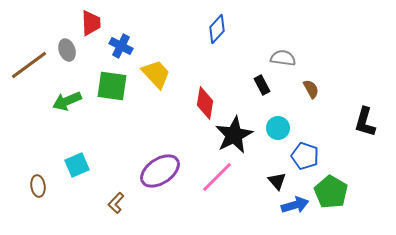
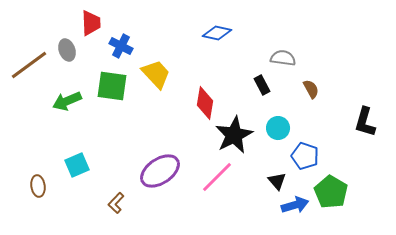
blue diamond: moved 4 px down; rotated 60 degrees clockwise
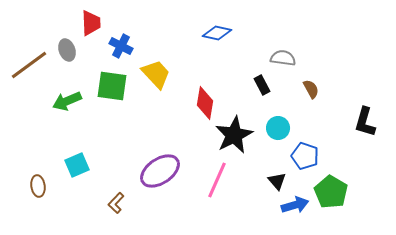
pink line: moved 3 px down; rotated 21 degrees counterclockwise
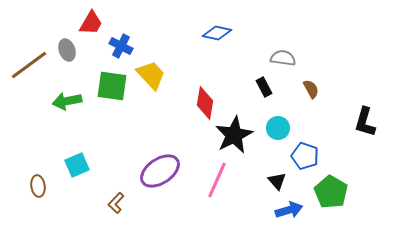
red trapezoid: rotated 32 degrees clockwise
yellow trapezoid: moved 5 px left, 1 px down
black rectangle: moved 2 px right, 2 px down
green arrow: rotated 12 degrees clockwise
blue arrow: moved 6 px left, 5 px down
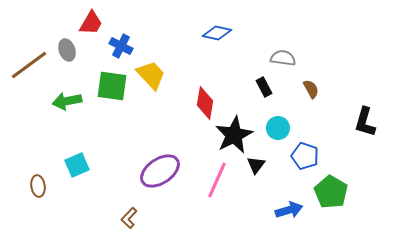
black triangle: moved 21 px left, 16 px up; rotated 18 degrees clockwise
brown L-shape: moved 13 px right, 15 px down
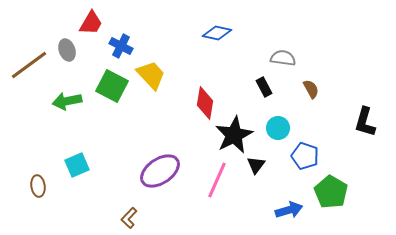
green square: rotated 20 degrees clockwise
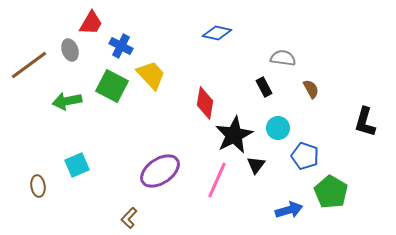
gray ellipse: moved 3 px right
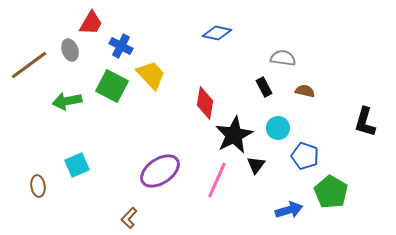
brown semicircle: moved 6 px left, 2 px down; rotated 48 degrees counterclockwise
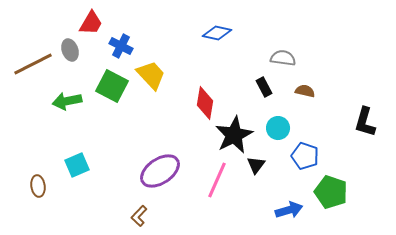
brown line: moved 4 px right, 1 px up; rotated 9 degrees clockwise
green pentagon: rotated 12 degrees counterclockwise
brown L-shape: moved 10 px right, 2 px up
